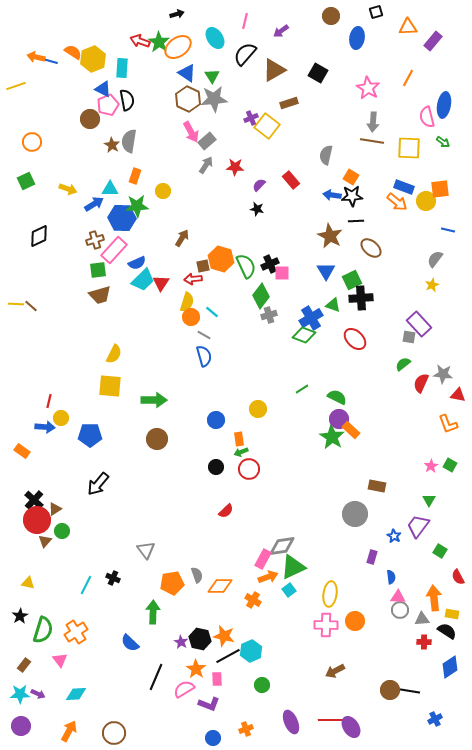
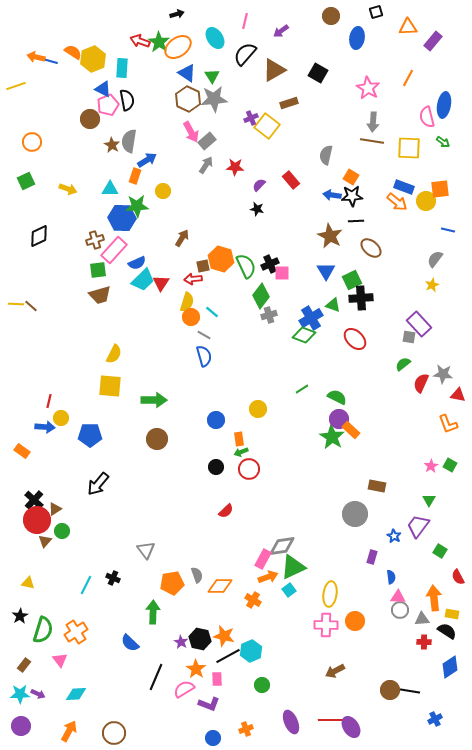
blue arrow at (94, 204): moved 53 px right, 44 px up
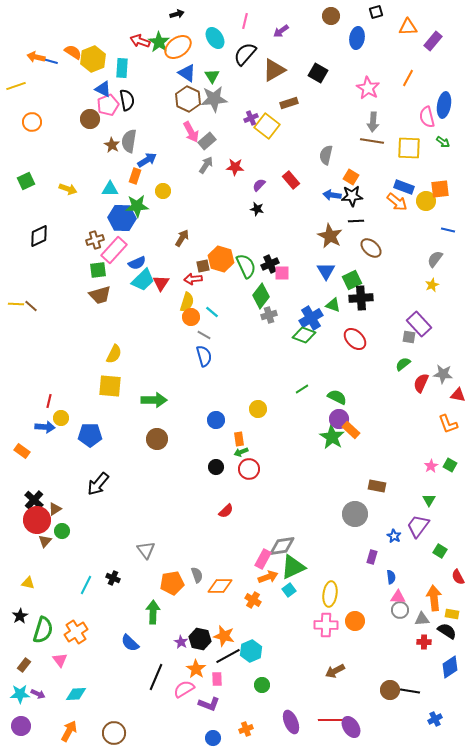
orange circle at (32, 142): moved 20 px up
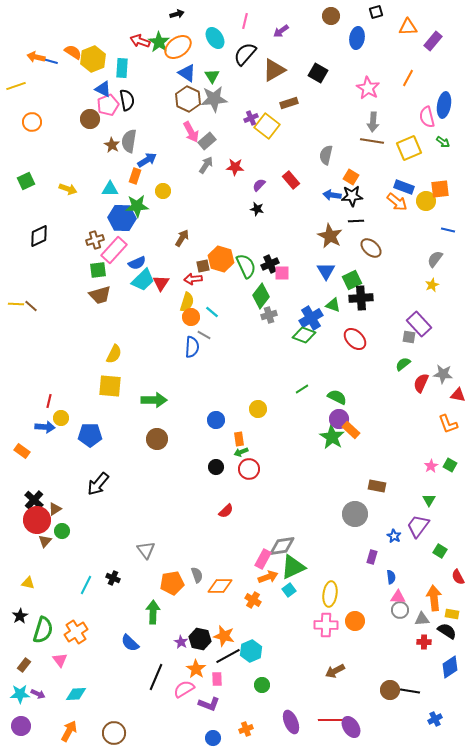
yellow square at (409, 148): rotated 25 degrees counterclockwise
blue semicircle at (204, 356): moved 12 px left, 9 px up; rotated 20 degrees clockwise
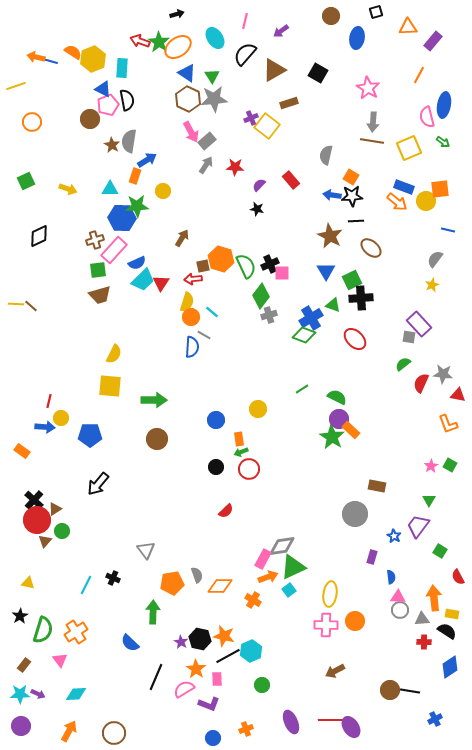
orange line at (408, 78): moved 11 px right, 3 px up
